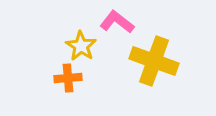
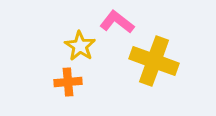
yellow star: moved 1 px left
orange cross: moved 4 px down
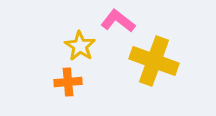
pink L-shape: moved 1 px right, 1 px up
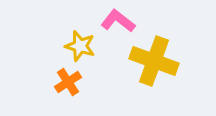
yellow star: rotated 16 degrees counterclockwise
orange cross: rotated 28 degrees counterclockwise
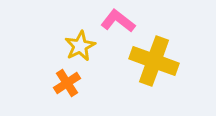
yellow star: rotated 28 degrees clockwise
orange cross: moved 1 px left, 1 px down
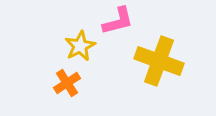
pink L-shape: rotated 128 degrees clockwise
yellow cross: moved 5 px right
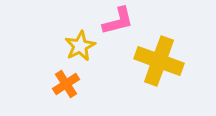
orange cross: moved 1 px left, 1 px down
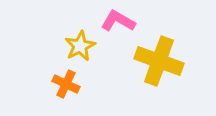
pink L-shape: rotated 136 degrees counterclockwise
orange cross: rotated 32 degrees counterclockwise
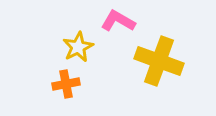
yellow star: moved 2 px left, 1 px down
orange cross: rotated 36 degrees counterclockwise
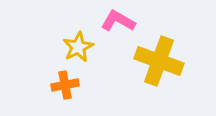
orange cross: moved 1 px left, 1 px down
